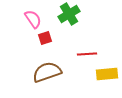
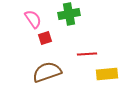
green cross: rotated 20 degrees clockwise
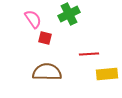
green cross: rotated 15 degrees counterclockwise
red square: rotated 32 degrees clockwise
red line: moved 2 px right
brown semicircle: rotated 20 degrees clockwise
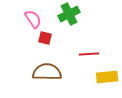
yellow rectangle: moved 3 px down
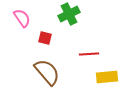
pink semicircle: moved 11 px left, 1 px up
brown semicircle: rotated 48 degrees clockwise
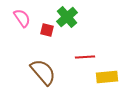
green cross: moved 2 px left, 3 px down; rotated 15 degrees counterclockwise
red square: moved 2 px right, 8 px up
red line: moved 4 px left, 3 px down
brown semicircle: moved 4 px left
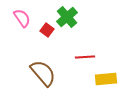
red square: rotated 24 degrees clockwise
brown semicircle: moved 1 px down
yellow rectangle: moved 1 px left, 2 px down
